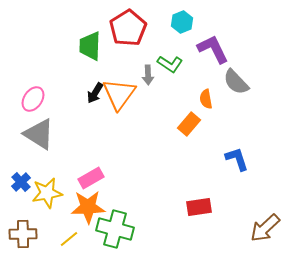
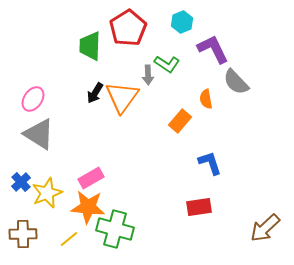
green L-shape: moved 3 px left
orange triangle: moved 3 px right, 3 px down
orange rectangle: moved 9 px left, 3 px up
blue L-shape: moved 27 px left, 4 px down
yellow star: rotated 12 degrees counterclockwise
orange star: rotated 8 degrees clockwise
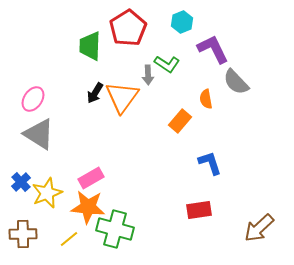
red rectangle: moved 3 px down
brown arrow: moved 6 px left
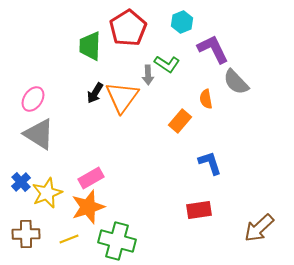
orange star: rotated 24 degrees counterclockwise
green cross: moved 2 px right, 12 px down
brown cross: moved 3 px right
yellow line: rotated 18 degrees clockwise
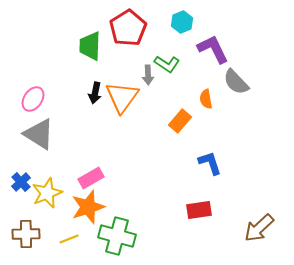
black arrow: rotated 20 degrees counterclockwise
green cross: moved 5 px up
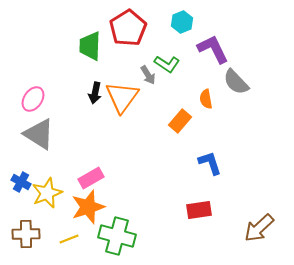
gray arrow: rotated 30 degrees counterclockwise
blue cross: rotated 18 degrees counterclockwise
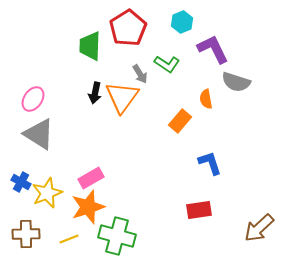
gray arrow: moved 8 px left, 1 px up
gray semicircle: rotated 28 degrees counterclockwise
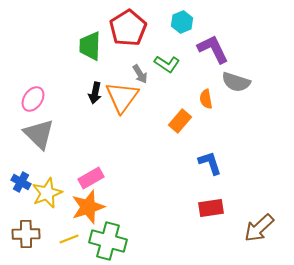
gray triangle: rotated 12 degrees clockwise
red rectangle: moved 12 px right, 2 px up
green cross: moved 9 px left, 5 px down
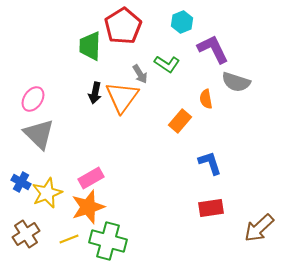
red pentagon: moved 5 px left, 2 px up
brown cross: rotated 32 degrees counterclockwise
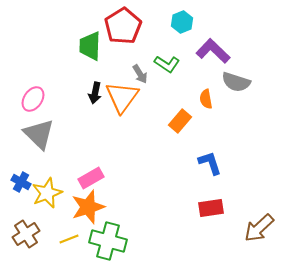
purple L-shape: moved 2 px down; rotated 20 degrees counterclockwise
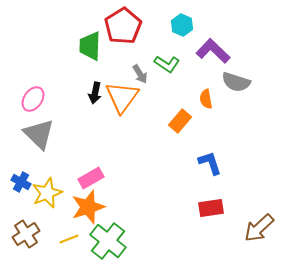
cyan hexagon: moved 3 px down; rotated 15 degrees counterclockwise
green cross: rotated 24 degrees clockwise
